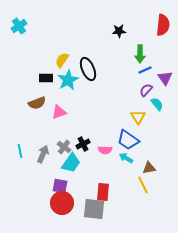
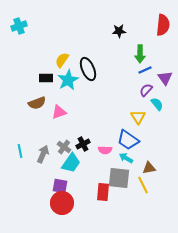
cyan cross: rotated 14 degrees clockwise
gray square: moved 25 px right, 31 px up
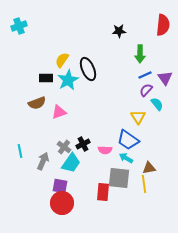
blue line: moved 5 px down
gray arrow: moved 7 px down
yellow line: moved 1 px right, 1 px up; rotated 18 degrees clockwise
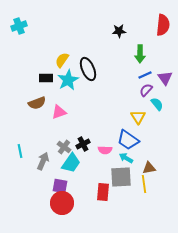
gray square: moved 2 px right, 1 px up; rotated 10 degrees counterclockwise
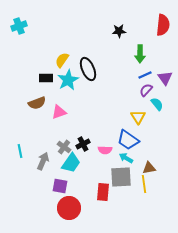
red circle: moved 7 px right, 5 px down
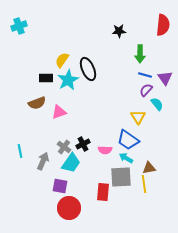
blue line: rotated 40 degrees clockwise
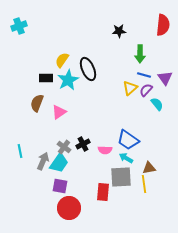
blue line: moved 1 px left
brown semicircle: rotated 132 degrees clockwise
pink triangle: rotated 14 degrees counterclockwise
yellow triangle: moved 8 px left, 29 px up; rotated 21 degrees clockwise
cyan trapezoid: moved 12 px left
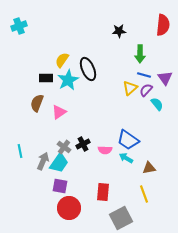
gray square: moved 41 px down; rotated 25 degrees counterclockwise
yellow line: moved 10 px down; rotated 12 degrees counterclockwise
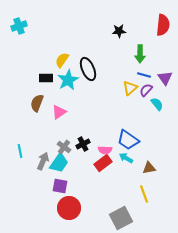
red rectangle: moved 29 px up; rotated 48 degrees clockwise
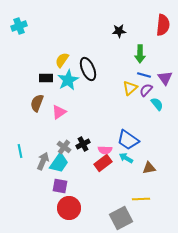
yellow line: moved 3 px left, 5 px down; rotated 72 degrees counterclockwise
